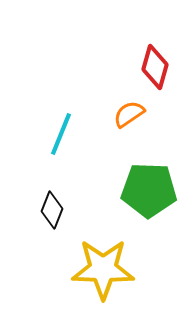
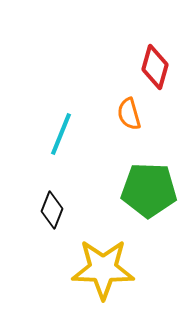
orange semicircle: rotated 72 degrees counterclockwise
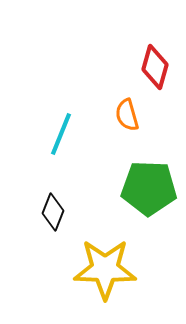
orange semicircle: moved 2 px left, 1 px down
green pentagon: moved 2 px up
black diamond: moved 1 px right, 2 px down
yellow star: moved 2 px right
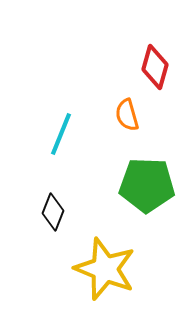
green pentagon: moved 2 px left, 3 px up
yellow star: rotated 20 degrees clockwise
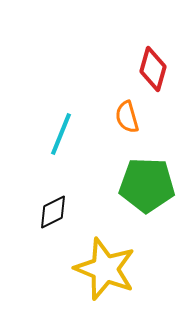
red diamond: moved 2 px left, 2 px down
orange semicircle: moved 2 px down
black diamond: rotated 42 degrees clockwise
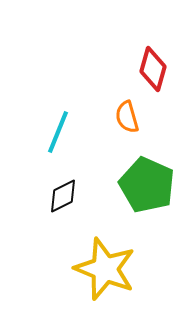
cyan line: moved 3 px left, 2 px up
green pentagon: rotated 22 degrees clockwise
black diamond: moved 10 px right, 16 px up
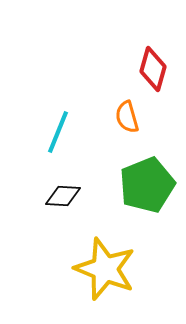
green pentagon: rotated 26 degrees clockwise
black diamond: rotated 30 degrees clockwise
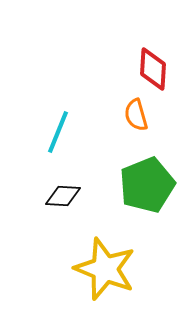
red diamond: rotated 12 degrees counterclockwise
orange semicircle: moved 9 px right, 2 px up
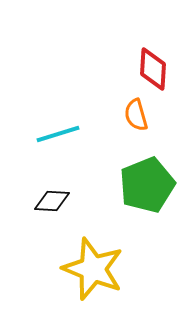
cyan line: moved 2 px down; rotated 51 degrees clockwise
black diamond: moved 11 px left, 5 px down
yellow star: moved 12 px left
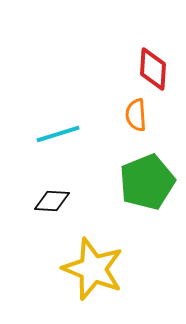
orange semicircle: rotated 12 degrees clockwise
green pentagon: moved 3 px up
